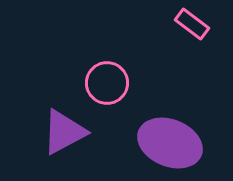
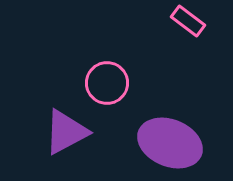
pink rectangle: moved 4 px left, 3 px up
purple triangle: moved 2 px right
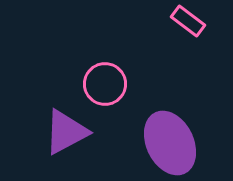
pink circle: moved 2 px left, 1 px down
purple ellipse: rotated 42 degrees clockwise
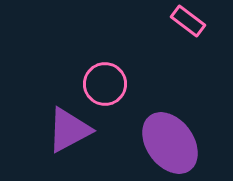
purple triangle: moved 3 px right, 2 px up
purple ellipse: rotated 10 degrees counterclockwise
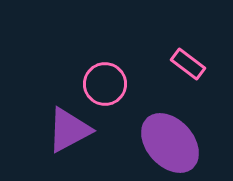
pink rectangle: moved 43 px down
purple ellipse: rotated 6 degrees counterclockwise
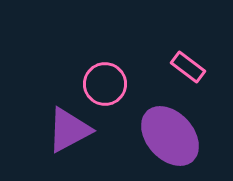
pink rectangle: moved 3 px down
purple ellipse: moved 7 px up
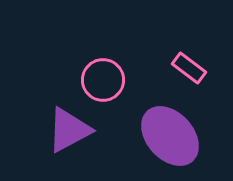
pink rectangle: moved 1 px right, 1 px down
pink circle: moved 2 px left, 4 px up
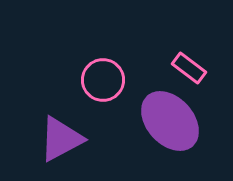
purple triangle: moved 8 px left, 9 px down
purple ellipse: moved 15 px up
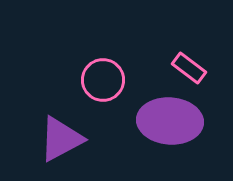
purple ellipse: rotated 44 degrees counterclockwise
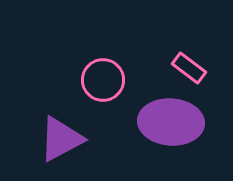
purple ellipse: moved 1 px right, 1 px down
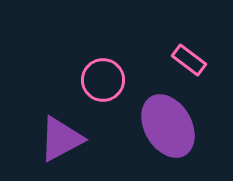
pink rectangle: moved 8 px up
purple ellipse: moved 3 px left, 4 px down; rotated 56 degrees clockwise
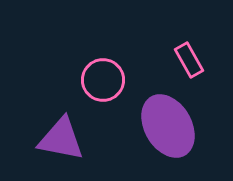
pink rectangle: rotated 24 degrees clockwise
purple triangle: rotated 39 degrees clockwise
